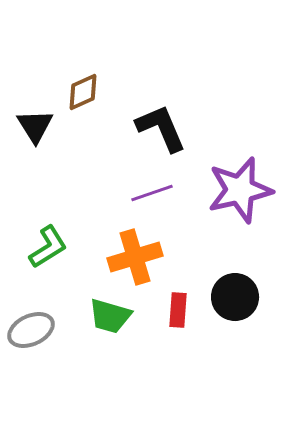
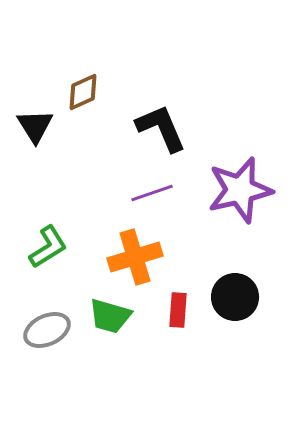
gray ellipse: moved 16 px right
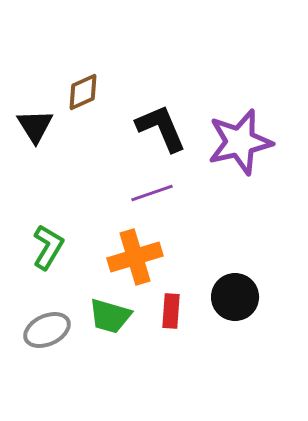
purple star: moved 48 px up
green L-shape: rotated 27 degrees counterclockwise
red rectangle: moved 7 px left, 1 px down
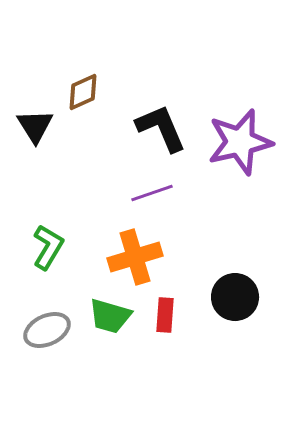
red rectangle: moved 6 px left, 4 px down
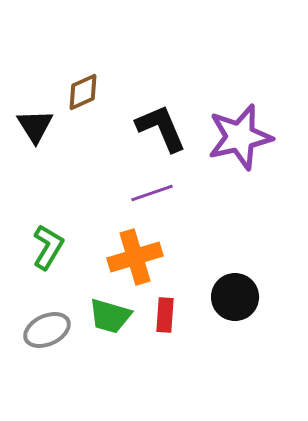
purple star: moved 5 px up
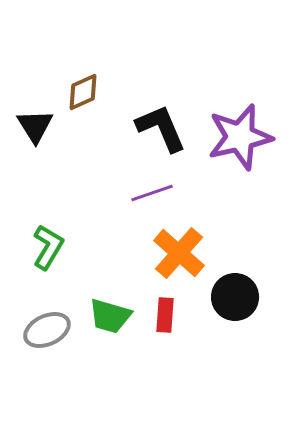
orange cross: moved 44 px right, 4 px up; rotated 32 degrees counterclockwise
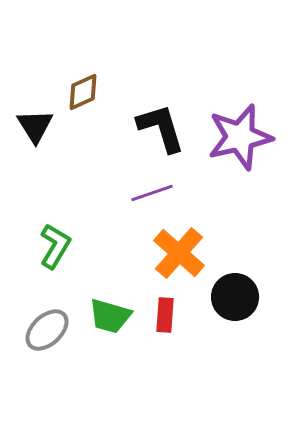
black L-shape: rotated 6 degrees clockwise
green L-shape: moved 7 px right, 1 px up
gray ellipse: rotated 18 degrees counterclockwise
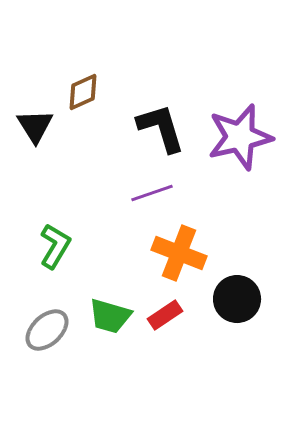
orange cross: rotated 20 degrees counterclockwise
black circle: moved 2 px right, 2 px down
red rectangle: rotated 52 degrees clockwise
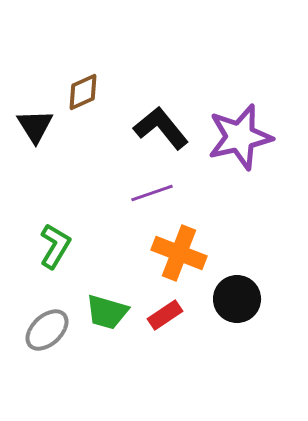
black L-shape: rotated 22 degrees counterclockwise
green trapezoid: moved 3 px left, 4 px up
